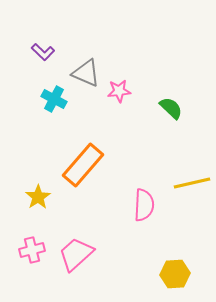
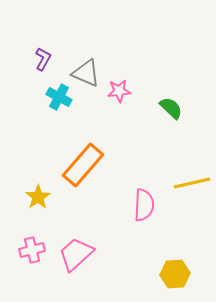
purple L-shape: moved 7 px down; rotated 105 degrees counterclockwise
cyan cross: moved 5 px right, 2 px up
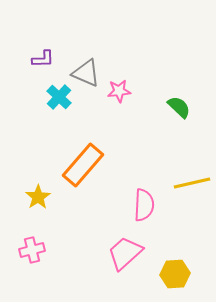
purple L-shape: rotated 60 degrees clockwise
cyan cross: rotated 15 degrees clockwise
green semicircle: moved 8 px right, 1 px up
pink trapezoid: moved 49 px right, 1 px up
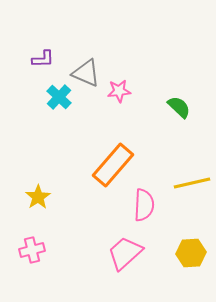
orange rectangle: moved 30 px right
yellow hexagon: moved 16 px right, 21 px up
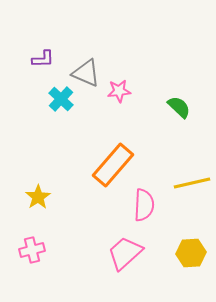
cyan cross: moved 2 px right, 2 px down
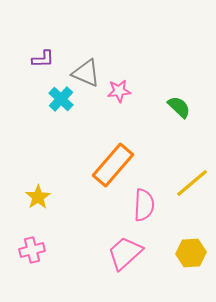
yellow line: rotated 27 degrees counterclockwise
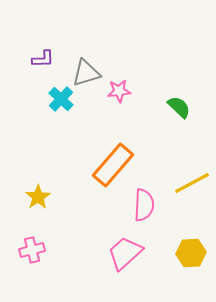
gray triangle: rotated 40 degrees counterclockwise
yellow line: rotated 12 degrees clockwise
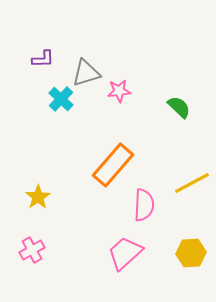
pink cross: rotated 15 degrees counterclockwise
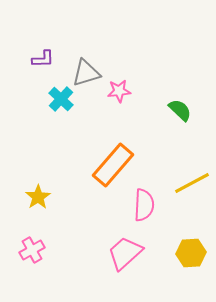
green semicircle: moved 1 px right, 3 px down
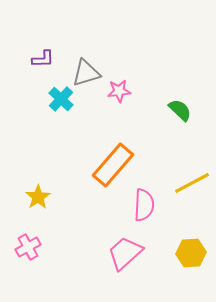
pink cross: moved 4 px left, 3 px up
